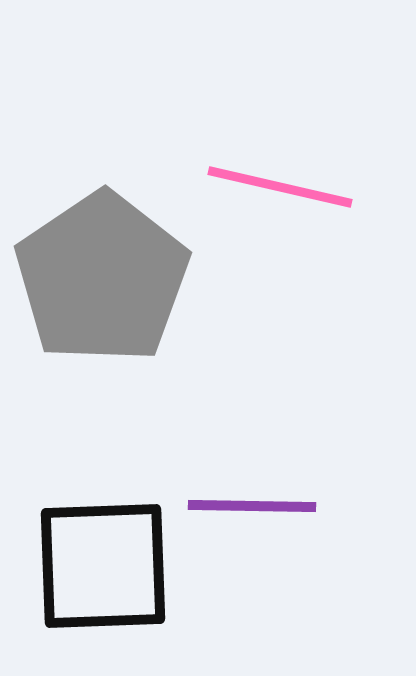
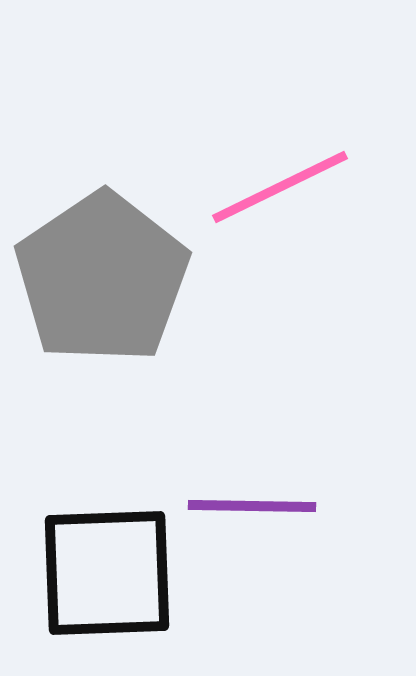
pink line: rotated 39 degrees counterclockwise
black square: moved 4 px right, 7 px down
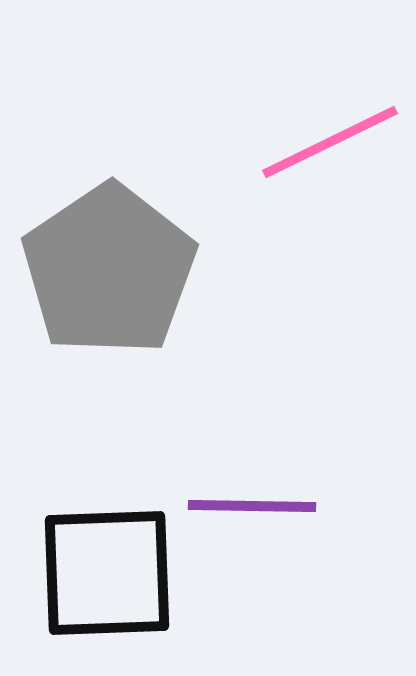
pink line: moved 50 px right, 45 px up
gray pentagon: moved 7 px right, 8 px up
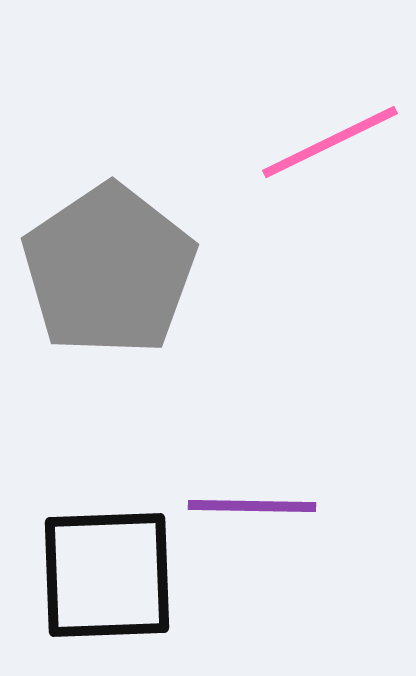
black square: moved 2 px down
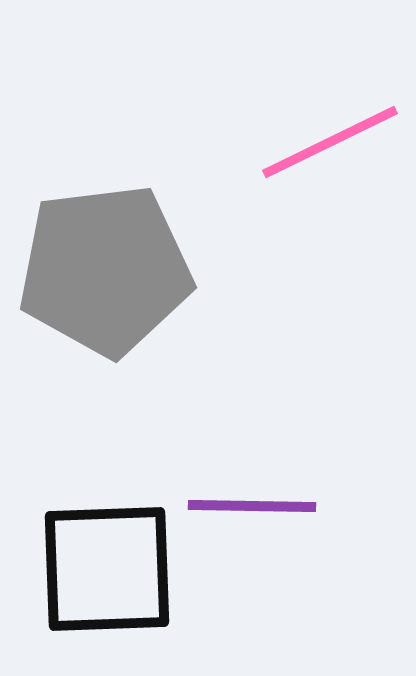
gray pentagon: moved 4 px left; rotated 27 degrees clockwise
black square: moved 6 px up
